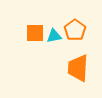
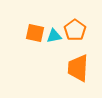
orange square: rotated 12 degrees clockwise
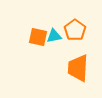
orange square: moved 3 px right, 4 px down
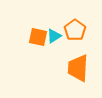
cyan triangle: rotated 21 degrees counterclockwise
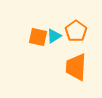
orange pentagon: moved 1 px right, 1 px down
orange trapezoid: moved 2 px left, 1 px up
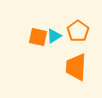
orange pentagon: moved 2 px right
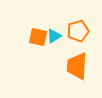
orange pentagon: rotated 20 degrees clockwise
orange trapezoid: moved 1 px right, 1 px up
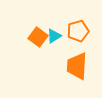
orange square: rotated 24 degrees clockwise
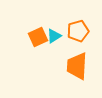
orange square: rotated 30 degrees clockwise
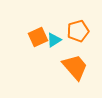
cyan triangle: moved 4 px down
orange trapezoid: moved 2 px left, 1 px down; rotated 136 degrees clockwise
